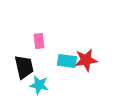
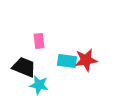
black trapezoid: rotated 55 degrees counterclockwise
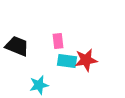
pink rectangle: moved 19 px right
black trapezoid: moved 7 px left, 21 px up
cyan star: rotated 24 degrees counterclockwise
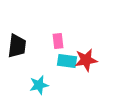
black trapezoid: rotated 75 degrees clockwise
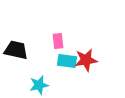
black trapezoid: moved 1 px left, 4 px down; rotated 85 degrees counterclockwise
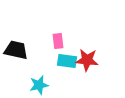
red star: moved 1 px right; rotated 15 degrees clockwise
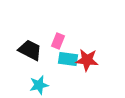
pink rectangle: rotated 28 degrees clockwise
black trapezoid: moved 14 px right; rotated 15 degrees clockwise
cyan rectangle: moved 1 px right, 2 px up
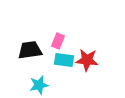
black trapezoid: rotated 35 degrees counterclockwise
cyan rectangle: moved 4 px left, 1 px down
